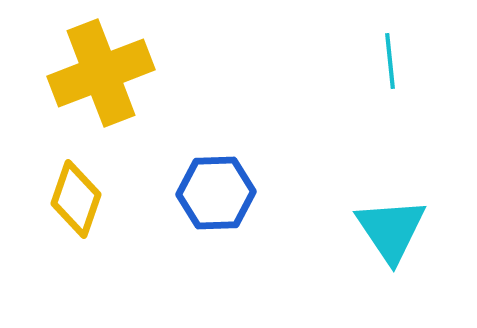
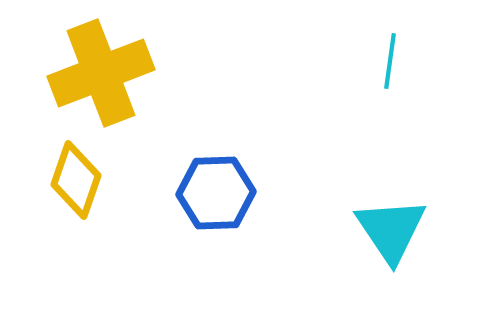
cyan line: rotated 14 degrees clockwise
yellow diamond: moved 19 px up
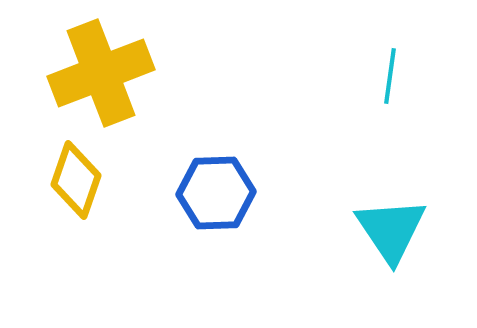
cyan line: moved 15 px down
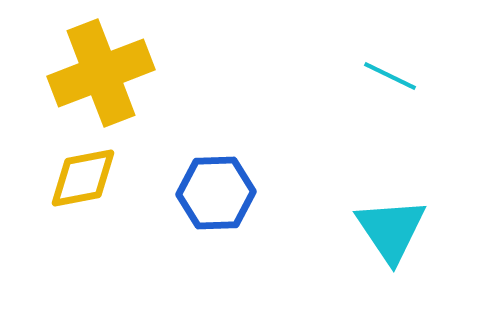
cyan line: rotated 72 degrees counterclockwise
yellow diamond: moved 7 px right, 2 px up; rotated 60 degrees clockwise
